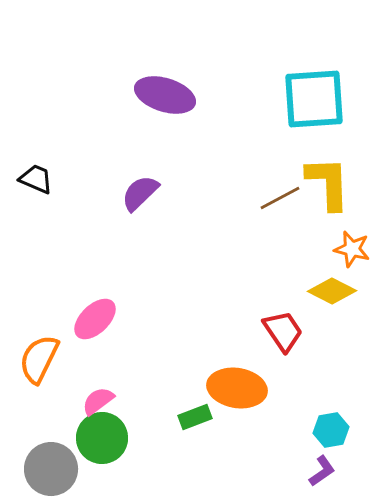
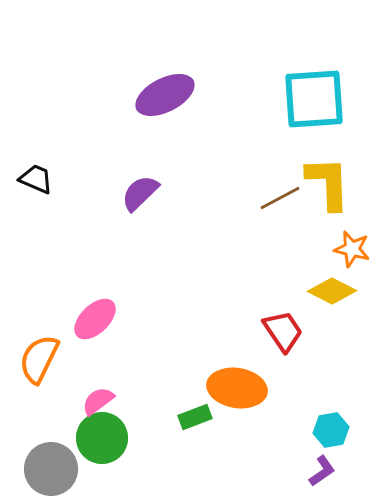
purple ellipse: rotated 44 degrees counterclockwise
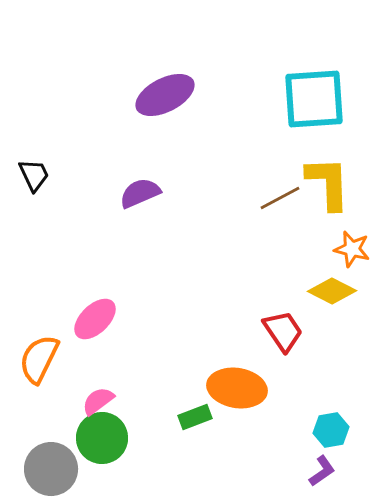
black trapezoid: moved 2 px left, 4 px up; rotated 42 degrees clockwise
purple semicircle: rotated 21 degrees clockwise
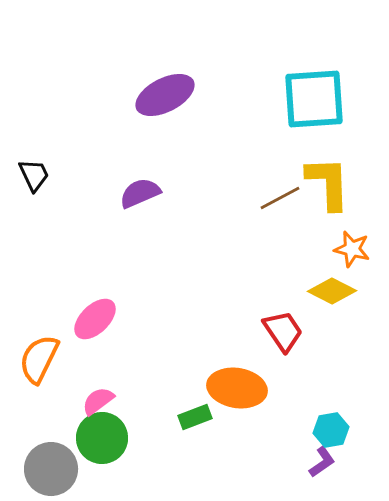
purple L-shape: moved 9 px up
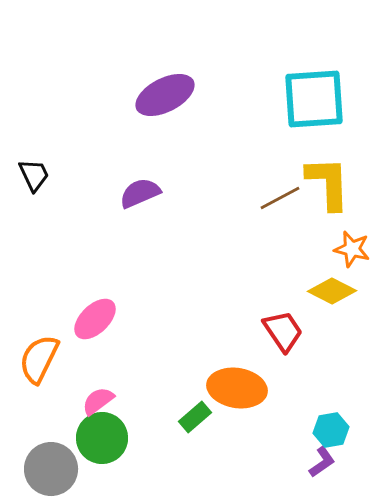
green rectangle: rotated 20 degrees counterclockwise
